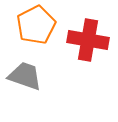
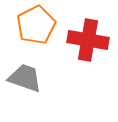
gray trapezoid: moved 2 px down
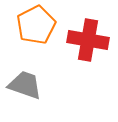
gray trapezoid: moved 7 px down
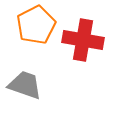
red cross: moved 5 px left
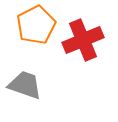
red cross: rotated 33 degrees counterclockwise
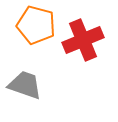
orange pentagon: rotated 30 degrees counterclockwise
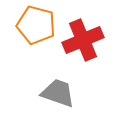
gray trapezoid: moved 33 px right, 8 px down
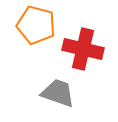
red cross: moved 9 px down; rotated 36 degrees clockwise
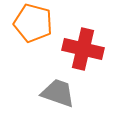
orange pentagon: moved 3 px left, 2 px up
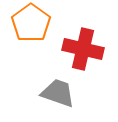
orange pentagon: moved 2 px left; rotated 21 degrees clockwise
